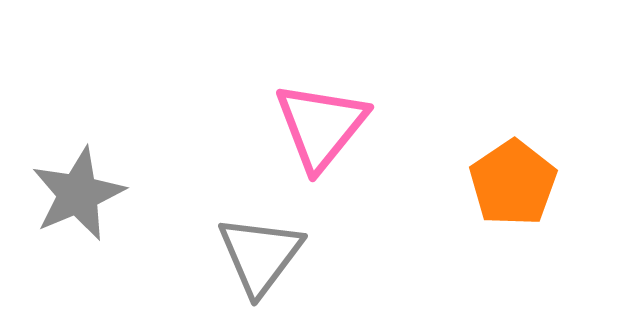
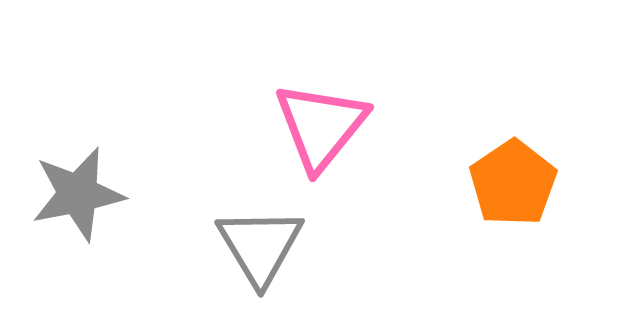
gray star: rotated 12 degrees clockwise
gray triangle: moved 9 px up; rotated 8 degrees counterclockwise
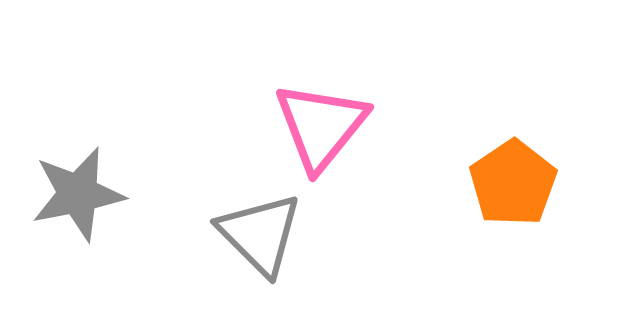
gray triangle: moved 12 px up; rotated 14 degrees counterclockwise
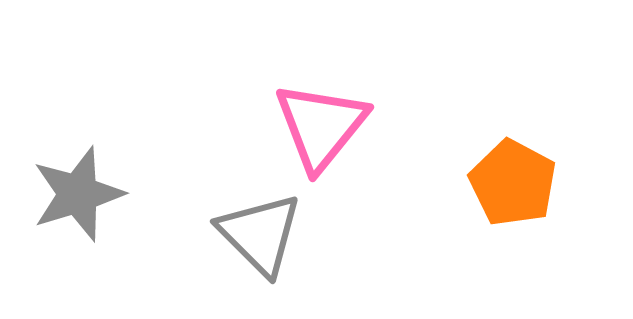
orange pentagon: rotated 10 degrees counterclockwise
gray star: rotated 6 degrees counterclockwise
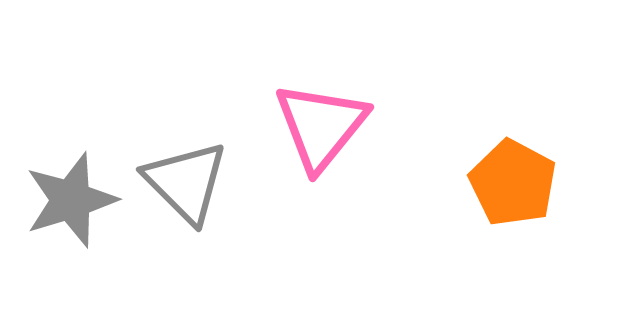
gray star: moved 7 px left, 6 px down
gray triangle: moved 74 px left, 52 px up
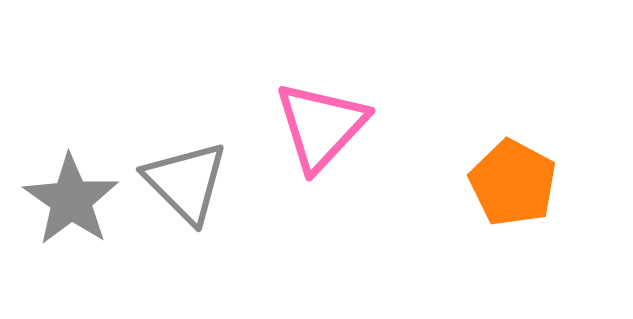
pink triangle: rotated 4 degrees clockwise
gray star: rotated 20 degrees counterclockwise
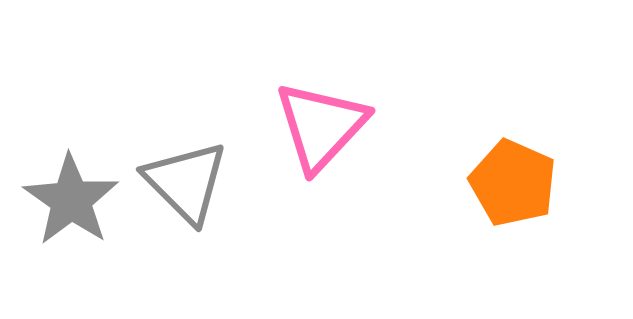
orange pentagon: rotated 4 degrees counterclockwise
